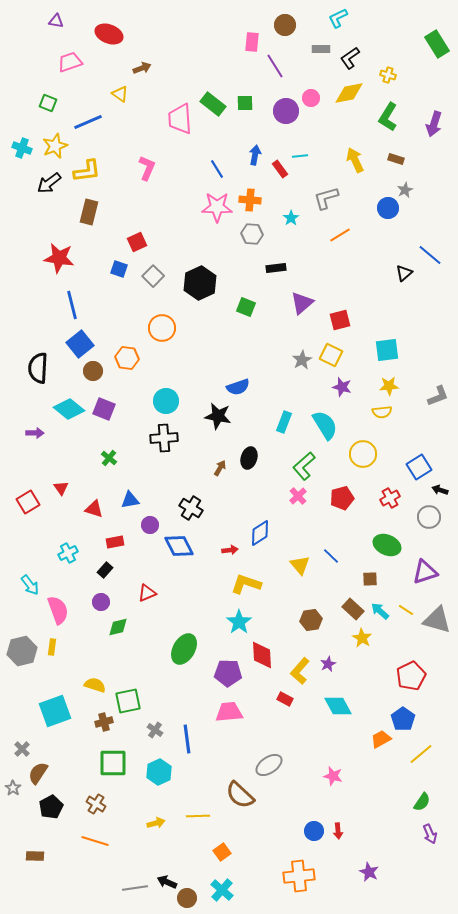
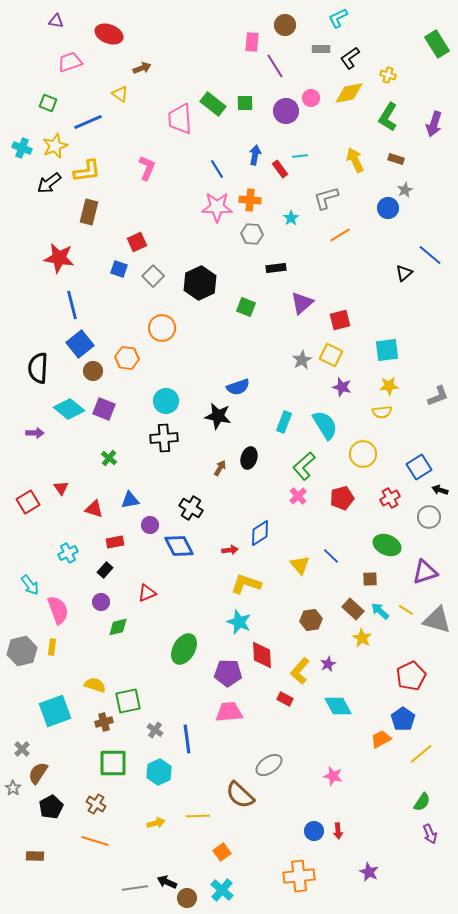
cyan star at (239, 622): rotated 15 degrees counterclockwise
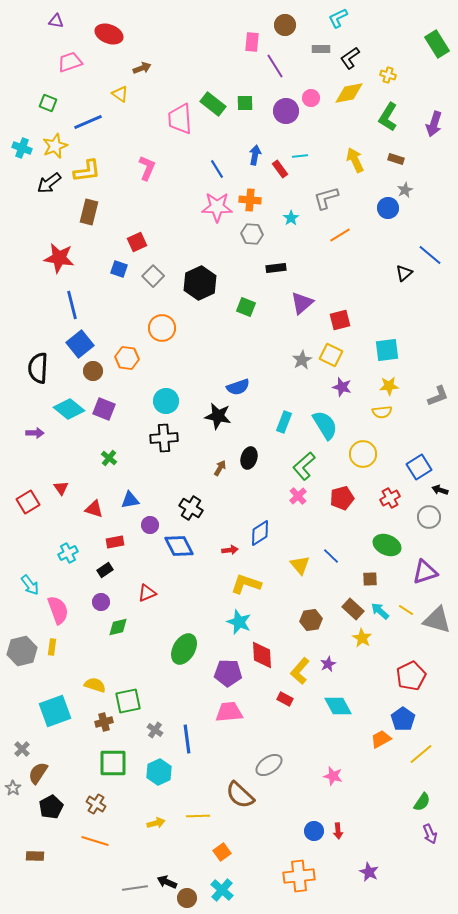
black rectangle at (105, 570): rotated 14 degrees clockwise
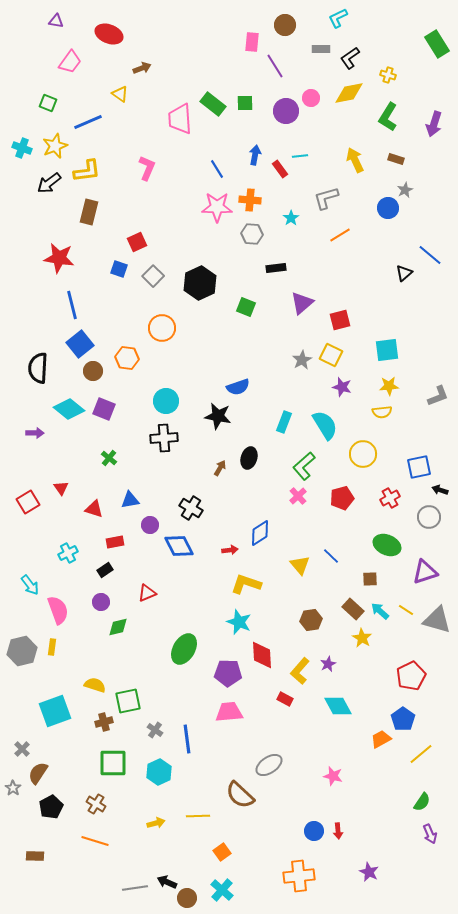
pink trapezoid at (70, 62): rotated 145 degrees clockwise
blue square at (419, 467): rotated 20 degrees clockwise
